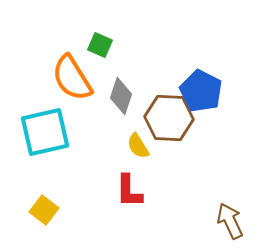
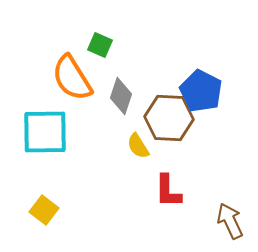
cyan square: rotated 12 degrees clockwise
red L-shape: moved 39 px right
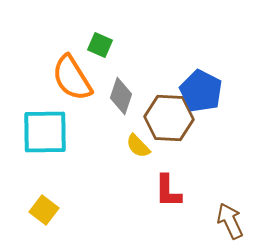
yellow semicircle: rotated 12 degrees counterclockwise
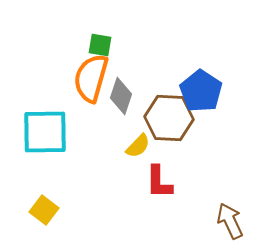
green square: rotated 15 degrees counterclockwise
orange semicircle: moved 19 px right; rotated 48 degrees clockwise
blue pentagon: rotated 6 degrees clockwise
yellow semicircle: rotated 92 degrees counterclockwise
red L-shape: moved 9 px left, 9 px up
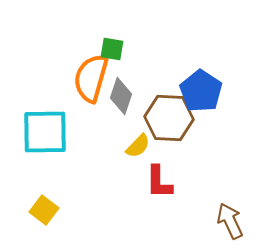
green square: moved 12 px right, 4 px down
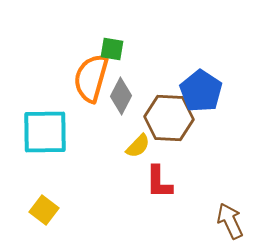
gray diamond: rotated 9 degrees clockwise
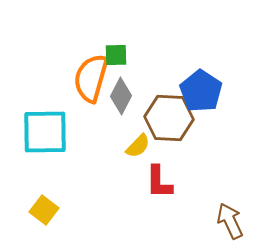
green square: moved 4 px right, 6 px down; rotated 10 degrees counterclockwise
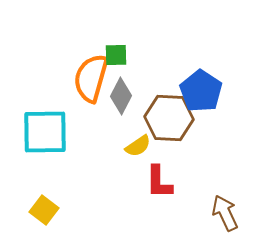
yellow semicircle: rotated 12 degrees clockwise
brown arrow: moved 5 px left, 8 px up
